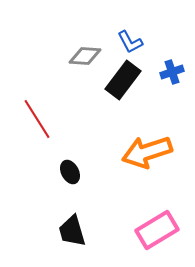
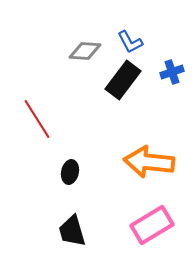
gray diamond: moved 5 px up
orange arrow: moved 2 px right, 10 px down; rotated 24 degrees clockwise
black ellipse: rotated 40 degrees clockwise
pink rectangle: moved 5 px left, 5 px up
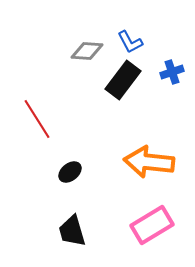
gray diamond: moved 2 px right
black ellipse: rotated 40 degrees clockwise
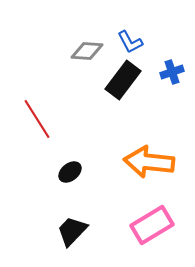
black trapezoid: rotated 60 degrees clockwise
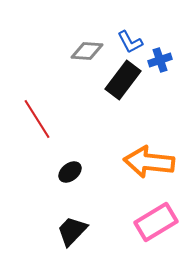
blue cross: moved 12 px left, 12 px up
pink rectangle: moved 4 px right, 3 px up
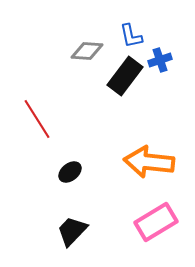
blue L-shape: moved 1 px right, 6 px up; rotated 16 degrees clockwise
black rectangle: moved 2 px right, 4 px up
